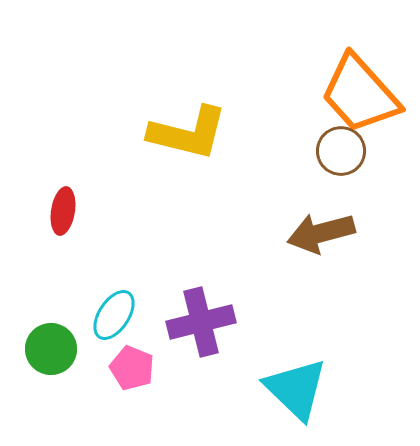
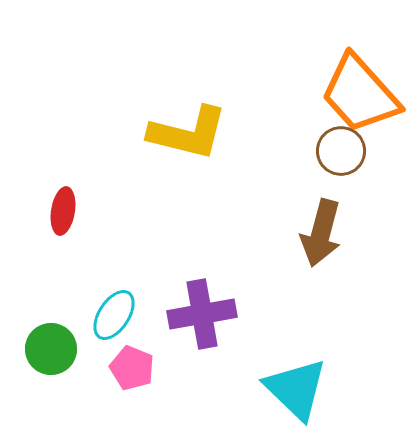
brown arrow: rotated 60 degrees counterclockwise
purple cross: moved 1 px right, 8 px up; rotated 4 degrees clockwise
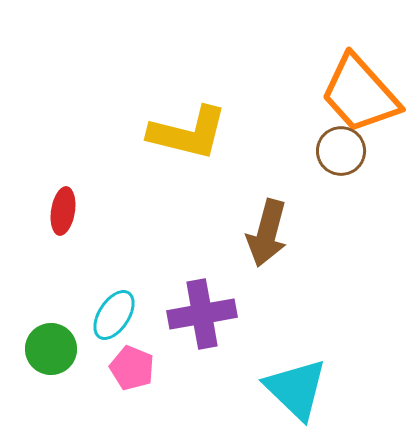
brown arrow: moved 54 px left
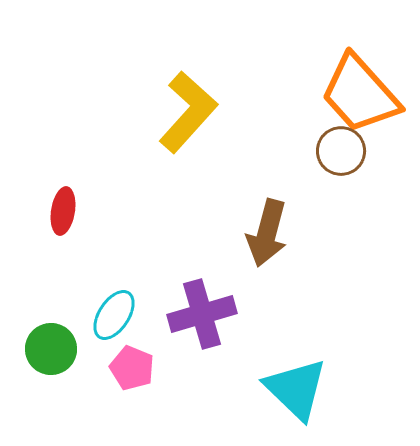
yellow L-shape: moved 21 px up; rotated 62 degrees counterclockwise
purple cross: rotated 6 degrees counterclockwise
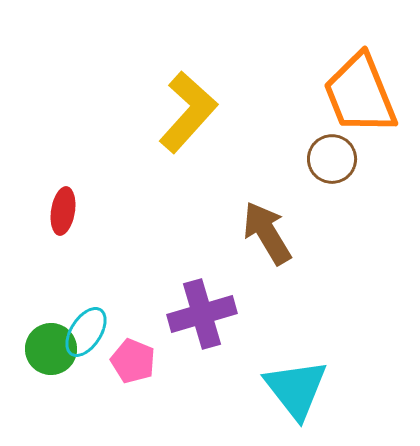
orange trapezoid: rotated 20 degrees clockwise
brown circle: moved 9 px left, 8 px down
brown arrow: rotated 134 degrees clockwise
cyan ellipse: moved 28 px left, 17 px down
pink pentagon: moved 1 px right, 7 px up
cyan triangle: rotated 8 degrees clockwise
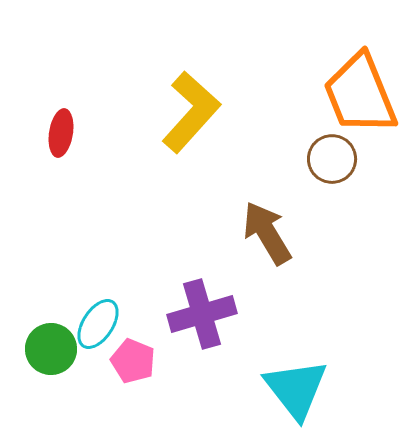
yellow L-shape: moved 3 px right
red ellipse: moved 2 px left, 78 px up
cyan ellipse: moved 12 px right, 8 px up
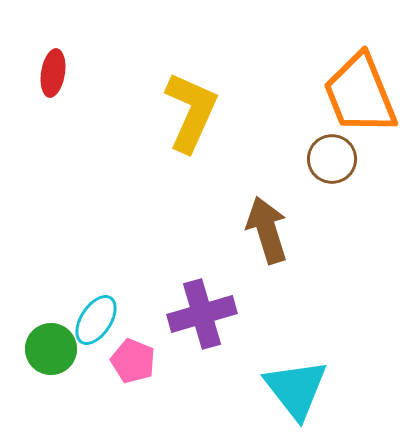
yellow L-shape: rotated 18 degrees counterclockwise
red ellipse: moved 8 px left, 60 px up
brown arrow: moved 3 px up; rotated 14 degrees clockwise
cyan ellipse: moved 2 px left, 4 px up
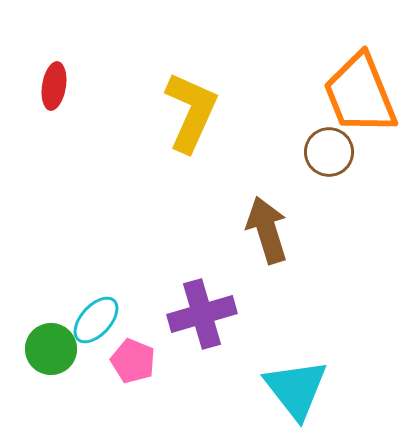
red ellipse: moved 1 px right, 13 px down
brown circle: moved 3 px left, 7 px up
cyan ellipse: rotated 9 degrees clockwise
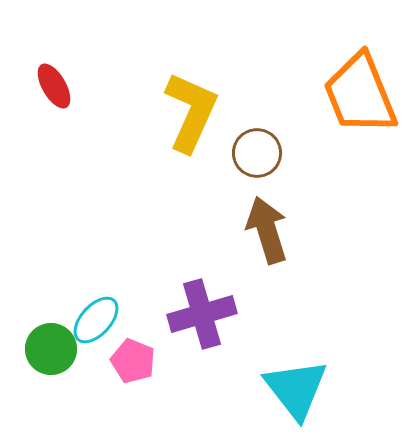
red ellipse: rotated 39 degrees counterclockwise
brown circle: moved 72 px left, 1 px down
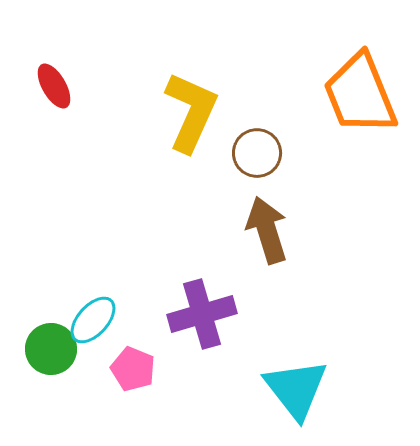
cyan ellipse: moved 3 px left
pink pentagon: moved 8 px down
